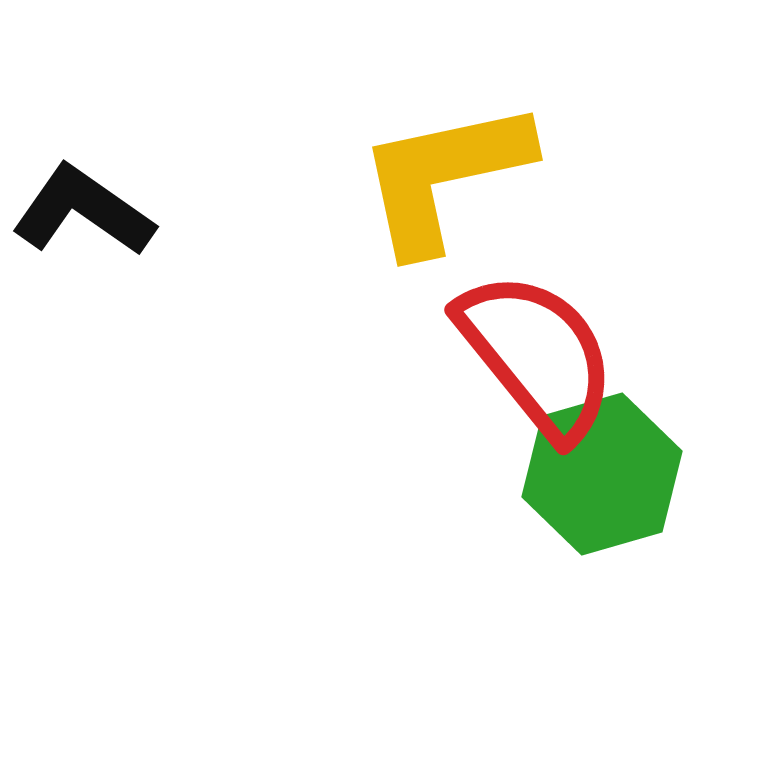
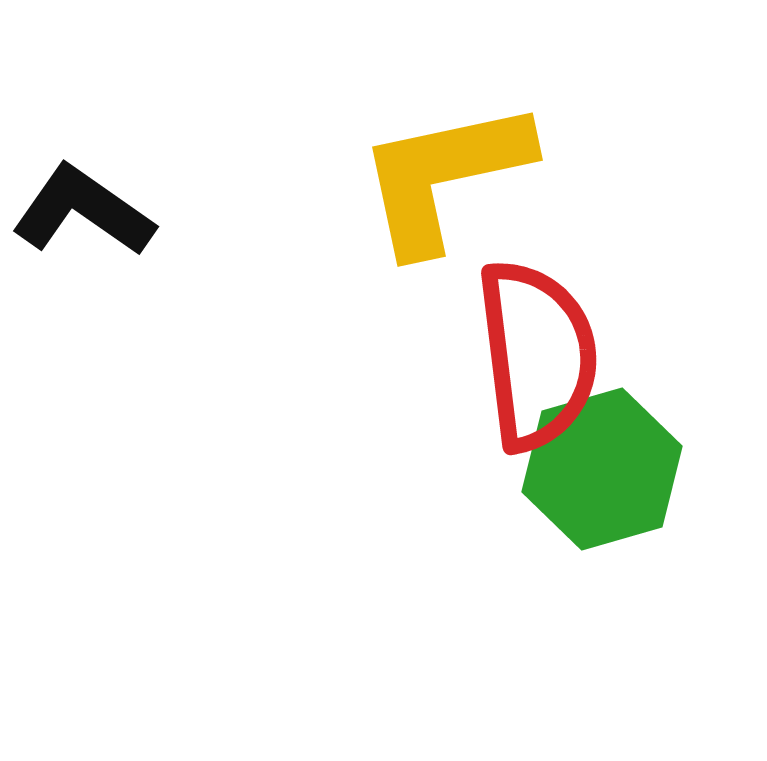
red semicircle: rotated 32 degrees clockwise
green hexagon: moved 5 px up
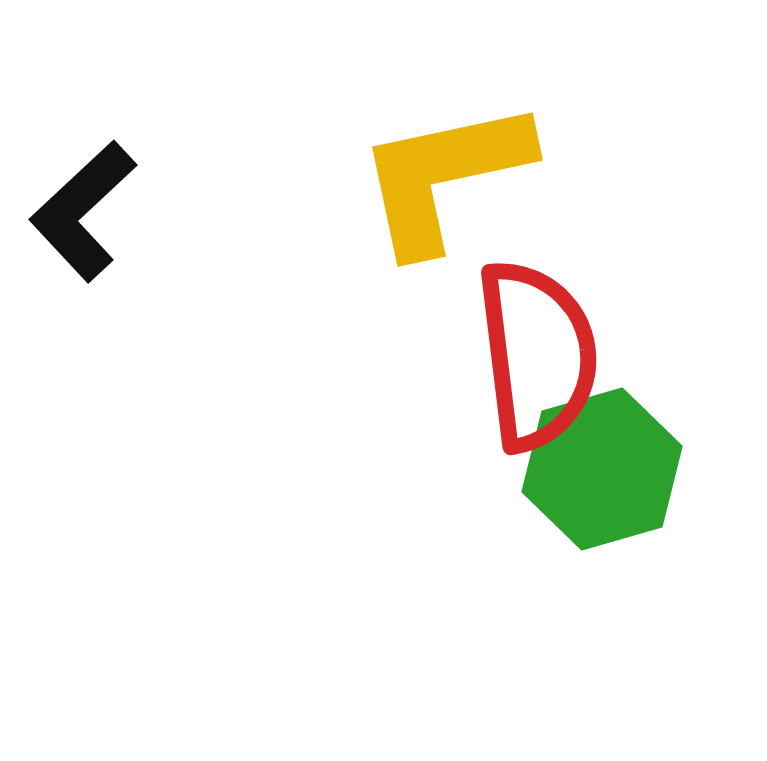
black L-shape: rotated 78 degrees counterclockwise
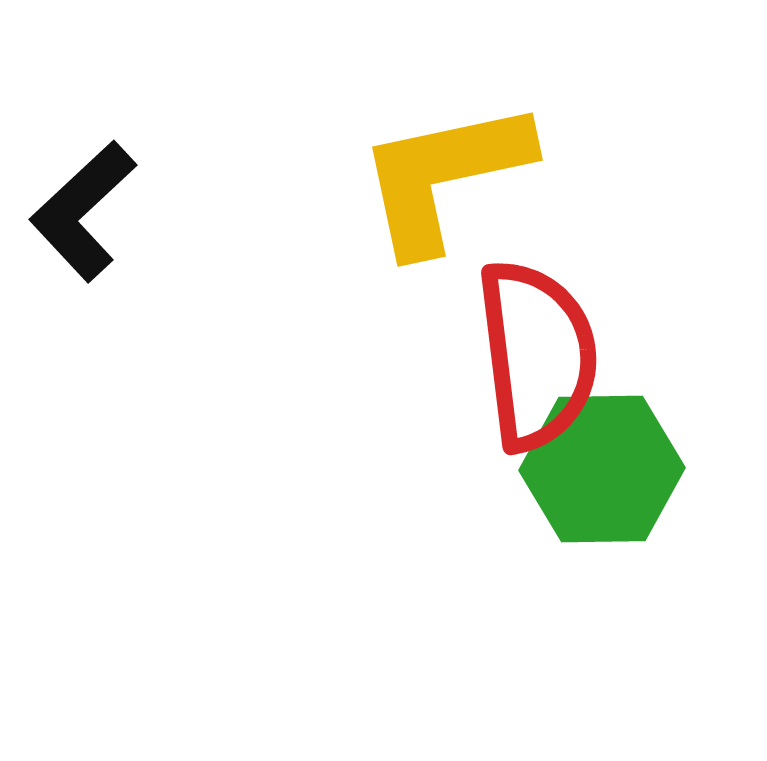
green hexagon: rotated 15 degrees clockwise
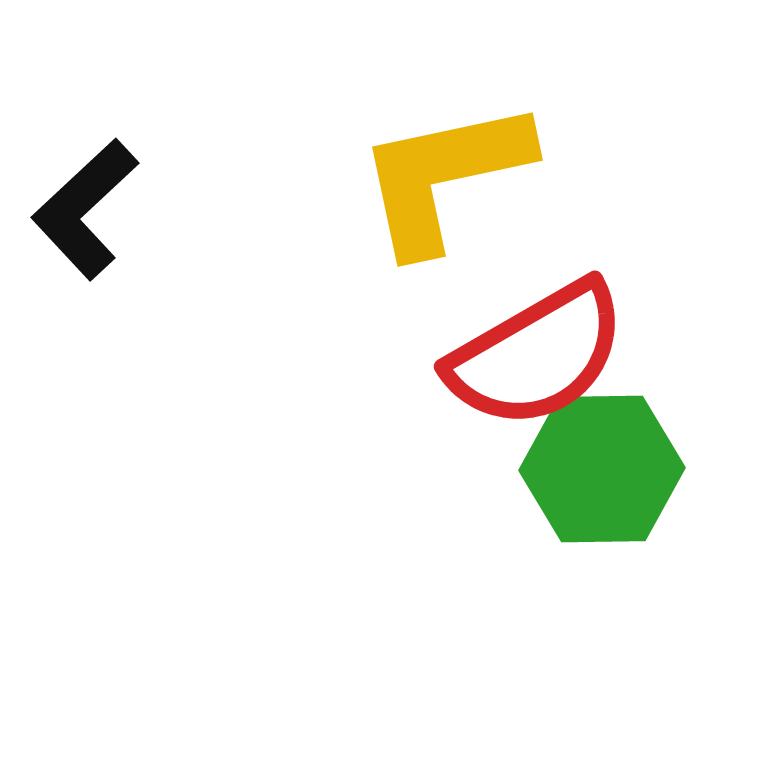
black L-shape: moved 2 px right, 2 px up
red semicircle: rotated 67 degrees clockwise
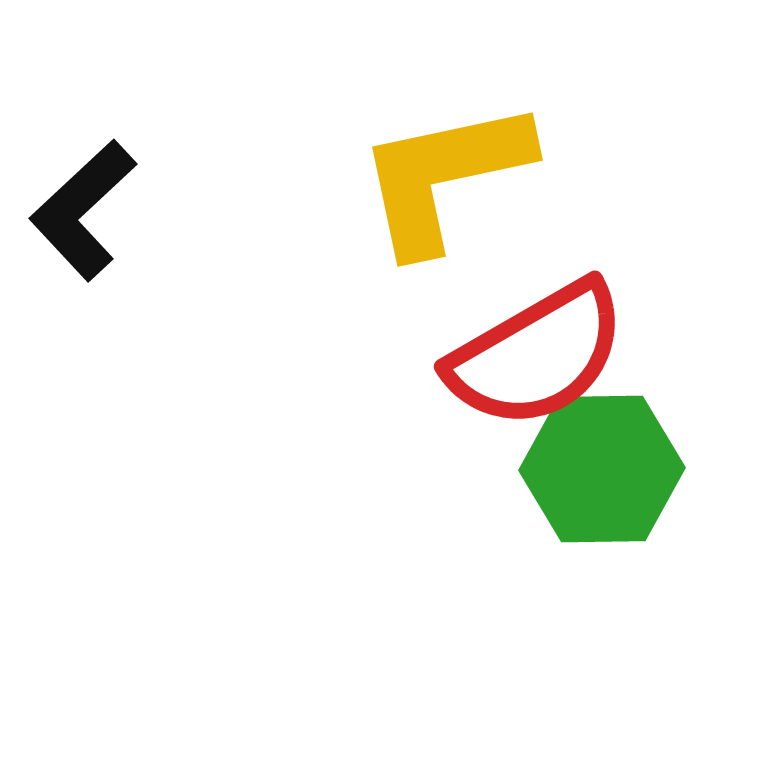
black L-shape: moved 2 px left, 1 px down
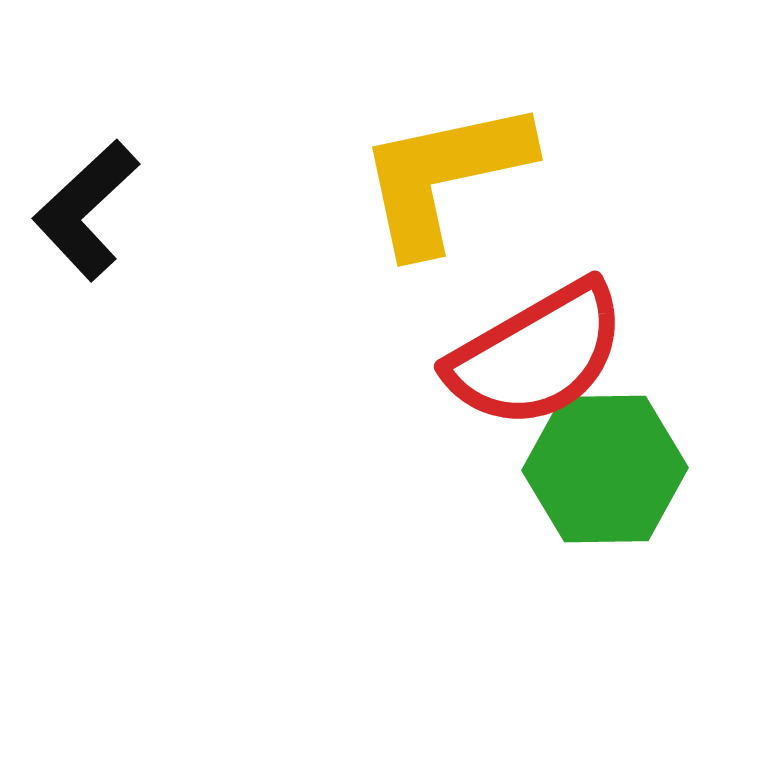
black L-shape: moved 3 px right
green hexagon: moved 3 px right
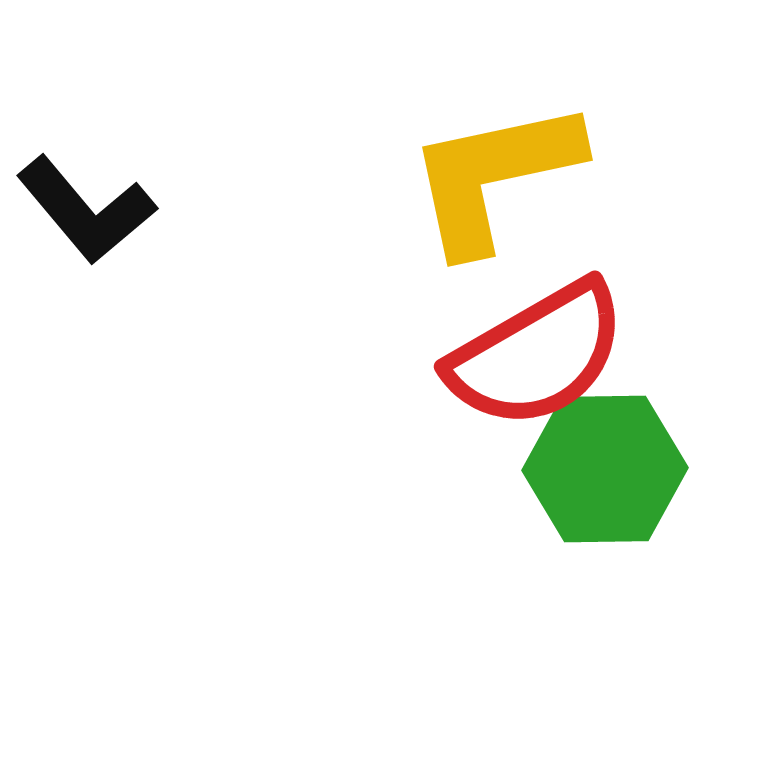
yellow L-shape: moved 50 px right
black L-shape: rotated 87 degrees counterclockwise
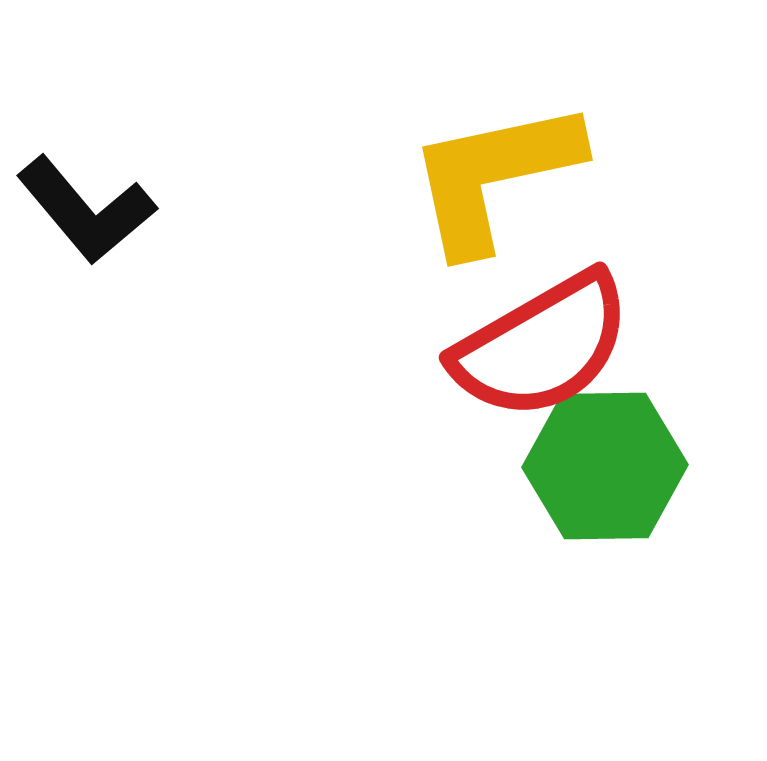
red semicircle: moved 5 px right, 9 px up
green hexagon: moved 3 px up
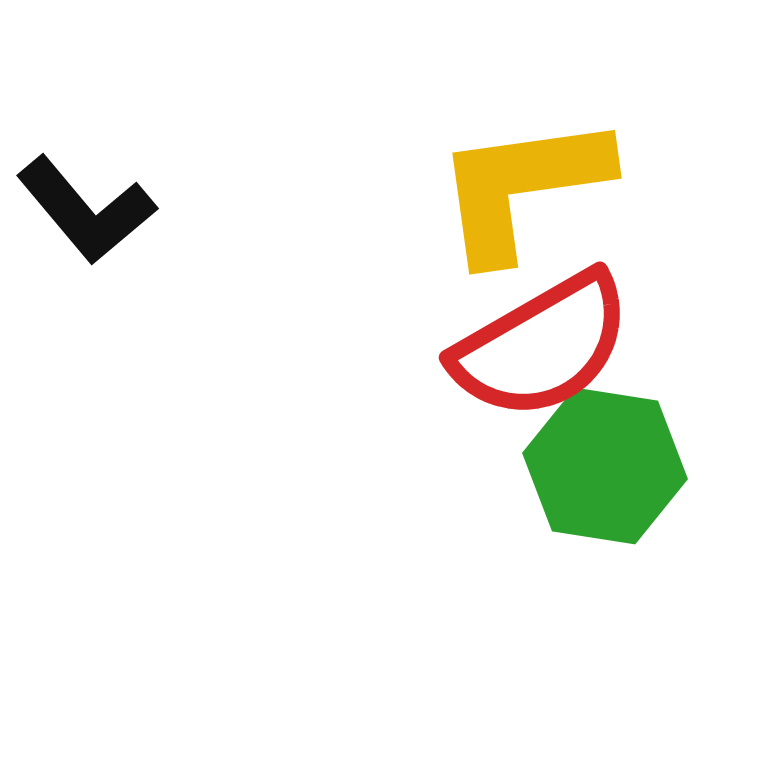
yellow L-shape: moved 28 px right, 11 px down; rotated 4 degrees clockwise
green hexagon: rotated 10 degrees clockwise
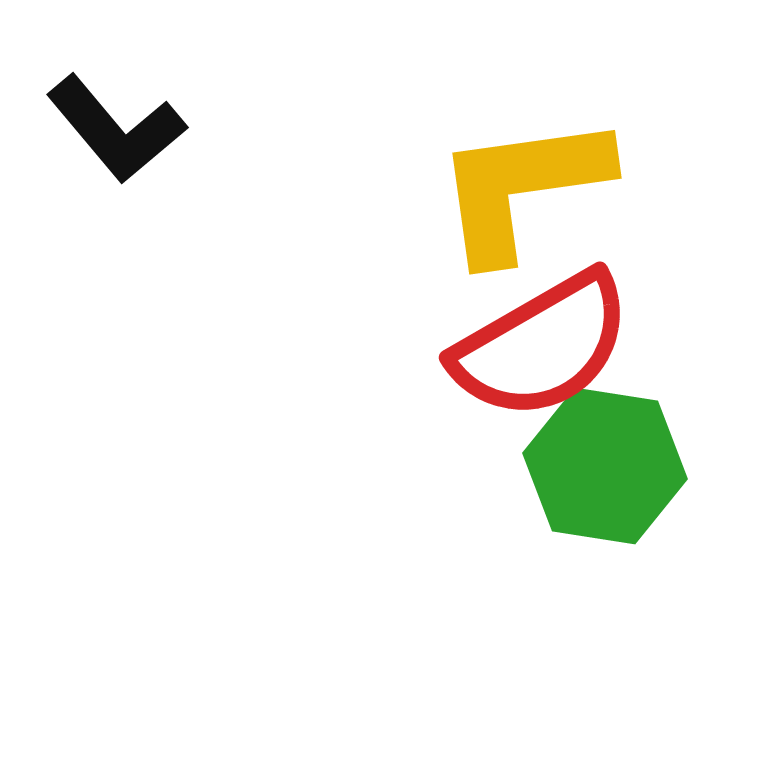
black L-shape: moved 30 px right, 81 px up
